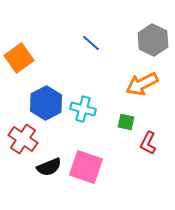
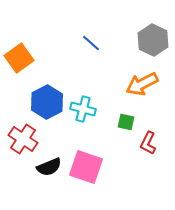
blue hexagon: moved 1 px right, 1 px up
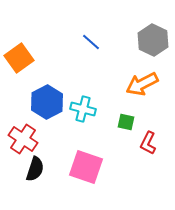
blue line: moved 1 px up
black semicircle: moved 14 px left, 2 px down; rotated 50 degrees counterclockwise
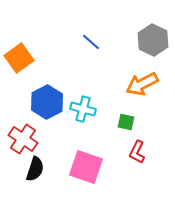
red L-shape: moved 11 px left, 9 px down
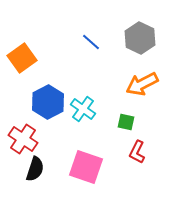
gray hexagon: moved 13 px left, 2 px up
orange square: moved 3 px right
blue hexagon: moved 1 px right
cyan cross: rotated 20 degrees clockwise
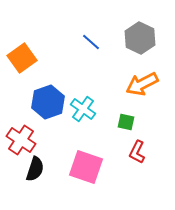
blue hexagon: rotated 8 degrees clockwise
red cross: moved 2 px left, 1 px down
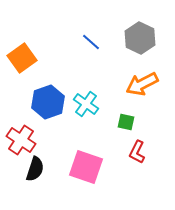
cyan cross: moved 3 px right, 5 px up
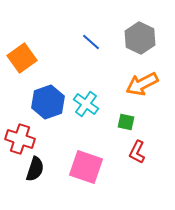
red cross: moved 1 px left, 1 px up; rotated 16 degrees counterclockwise
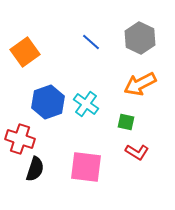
orange square: moved 3 px right, 6 px up
orange arrow: moved 2 px left
red L-shape: rotated 85 degrees counterclockwise
pink square: rotated 12 degrees counterclockwise
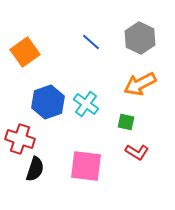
pink square: moved 1 px up
